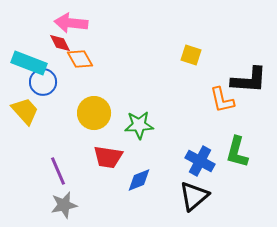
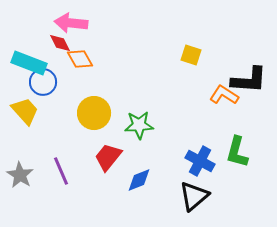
orange L-shape: moved 2 px right, 5 px up; rotated 136 degrees clockwise
red trapezoid: rotated 120 degrees clockwise
purple line: moved 3 px right
gray star: moved 44 px left, 30 px up; rotated 28 degrees counterclockwise
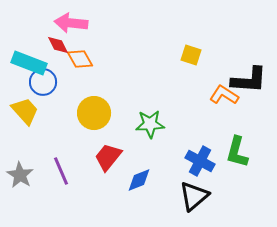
red diamond: moved 2 px left, 2 px down
green star: moved 11 px right, 1 px up
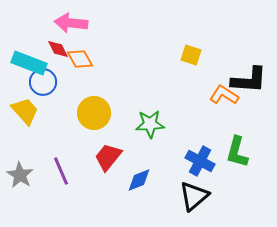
red diamond: moved 4 px down
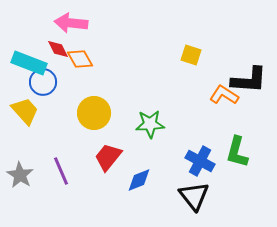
black triangle: rotated 28 degrees counterclockwise
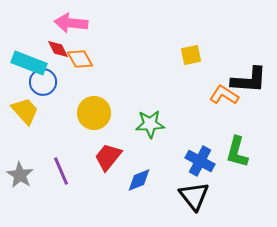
yellow square: rotated 30 degrees counterclockwise
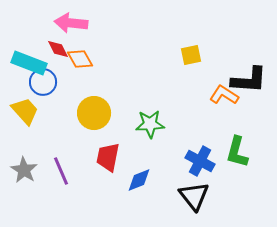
red trapezoid: rotated 28 degrees counterclockwise
gray star: moved 4 px right, 5 px up
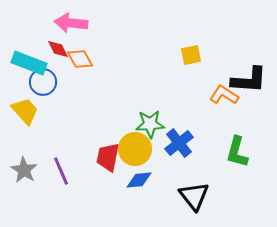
yellow circle: moved 41 px right, 36 px down
blue cross: moved 21 px left, 18 px up; rotated 24 degrees clockwise
blue diamond: rotated 16 degrees clockwise
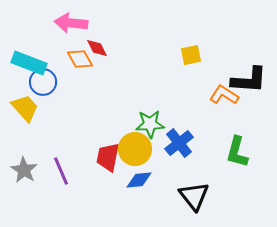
red diamond: moved 39 px right, 1 px up
yellow trapezoid: moved 3 px up
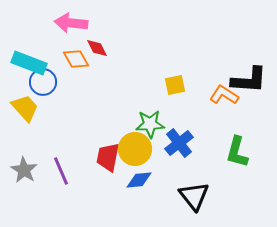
yellow square: moved 16 px left, 30 px down
orange diamond: moved 4 px left
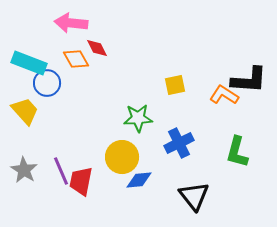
blue circle: moved 4 px right, 1 px down
yellow trapezoid: moved 3 px down
green star: moved 12 px left, 6 px up
blue cross: rotated 12 degrees clockwise
yellow circle: moved 13 px left, 8 px down
red trapezoid: moved 27 px left, 24 px down
